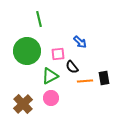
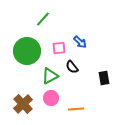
green line: moved 4 px right; rotated 56 degrees clockwise
pink square: moved 1 px right, 6 px up
orange line: moved 9 px left, 28 px down
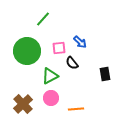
black semicircle: moved 4 px up
black rectangle: moved 1 px right, 4 px up
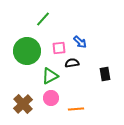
black semicircle: rotated 120 degrees clockwise
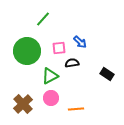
black rectangle: moved 2 px right; rotated 48 degrees counterclockwise
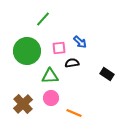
green triangle: rotated 24 degrees clockwise
orange line: moved 2 px left, 4 px down; rotated 28 degrees clockwise
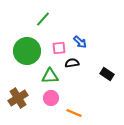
brown cross: moved 5 px left, 6 px up; rotated 12 degrees clockwise
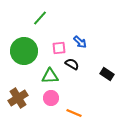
green line: moved 3 px left, 1 px up
green circle: moved 3 px left
black semicircle: moved 1 px down; rotated 40 degrees clockwise
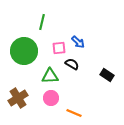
green line: moved 2 px right, 4 px down; rotated 28 degrees counterclockwise
blue arrow: moved 2 px left
black rectangle: moved 1 px down
